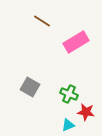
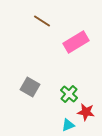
green cross: rotated 18 degrees clockwise
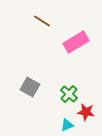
cyan triangle: moved 1 px left
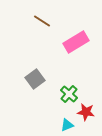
gray square: moved 5 px right, 8 px up; rotated 24 degrees clockwise
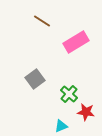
cyan triangle: moved 6 px left, 1 px down
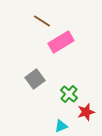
pink rectangle: moved 15 px left
red star: rotated 24 degrees counterclockwise
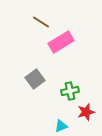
brown line: moved 1 px left, 1 px down
green cross: moved 1 px right, 3 px up; rotated 36 degrees clockwise
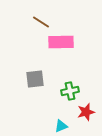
pink rectangle: rotated 30 degrees clockwise
gray square: rotated 30 degrees clockwise
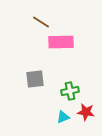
red star: rotated 24 degrees clockwise
cyan triangle: moved 2 px right, 9 px up
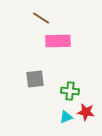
brown line: moved 4 px up
pink rectangle: moved 3 px left, 1 px up
green cross: rotated 18 degrees clockwise
cyan triangle: moved 3 px right
